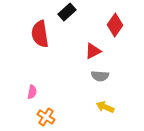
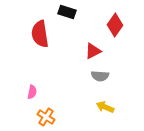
black rectangle: rotated 60 degrees clockwise
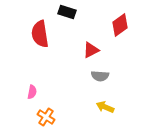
red diamond: moved 5 px right; rotated 20 degrees clockwise
red triangle: moved 2 px left, 1 px up
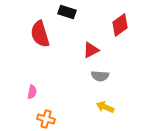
red semicircle: rotated 8 degrees counterclockwise
orange cross: moved 2 px down; rotated 18 degrees counterclockwise
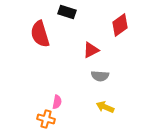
pink semicircle: moved 25 px right, 10 px down
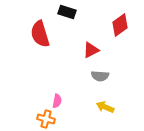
pink semicircle: moved 1 px up
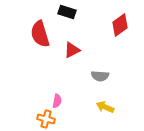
red triangle: moved 19 px left
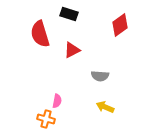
black rectangle: moved 2 px right, 2 px down
